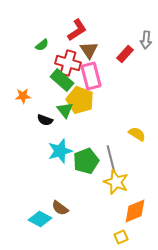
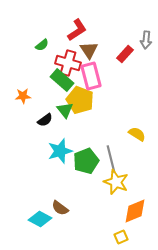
black semicircle: rotated 56 degrees counterclockwise
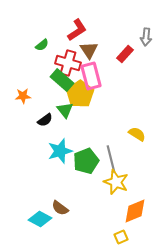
gray arrow: moved 3 px up
yellow pentagon: moved 6 px up; rotated 16 degrees clockwise
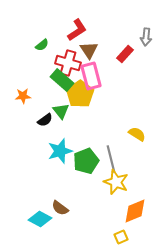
green triangle: moved 4 px left, 1 px down
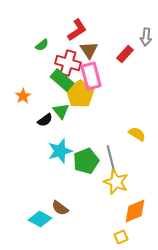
orange star: rotated 28 degrees counterclockwise
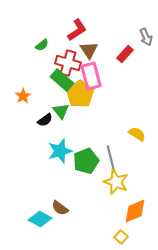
gray arrow: rotated 30 degrees counterclockwise
yellow square: rotated 24 degrees counterclockwise
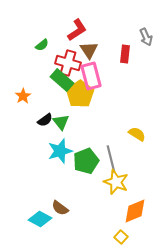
red rectangle: rotated 36 degrees counterclockwise
green triangle: moved 11 px down
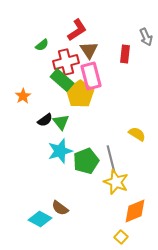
red cross: moved 2 px left, 1 px up; rotated 30 degrees counterclockwise
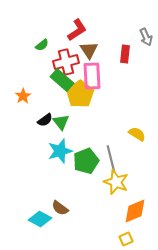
pink rectangle: moved 1 px right; rotated 12 degrees clockwise
yellow square: moved 5 px right, 2 px down; rotated 24 degrees clockwise
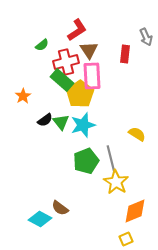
cyan star: moved 23 px right, 26 px up
yellow star: rotated 10 degrees clockwise
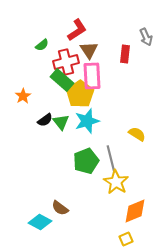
cyan star: moved 4 px right, 4 px up
cyan diamond: moved 3 px down
